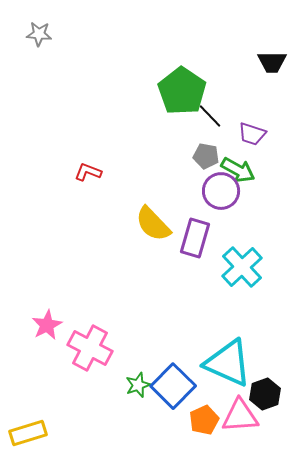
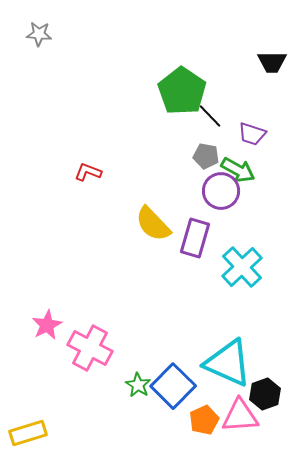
green star: rotated 20 degrees counterclockwise
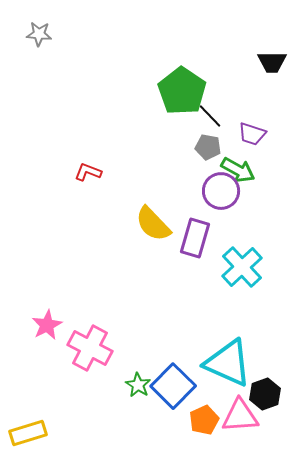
gray pentagon: moved 2 px right, 9 px up
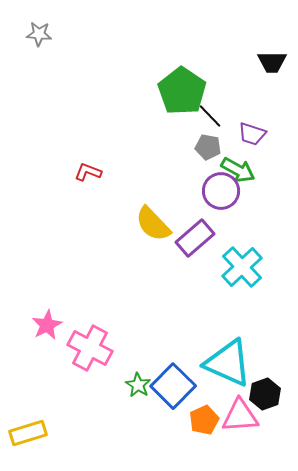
purple rectangle: rotated 33 degrees clockwise
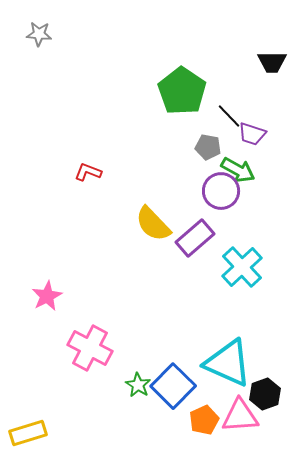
black line: moved 19 px right
pink star: moved 29 px up
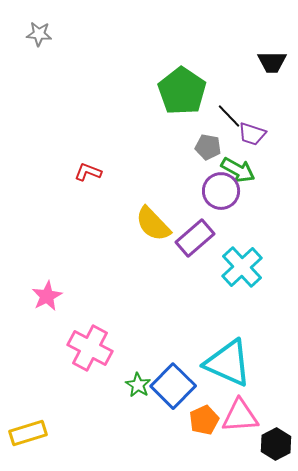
black hexagon: moved 11 px right, 50 px down; rotated 8 degrees counterclockwise
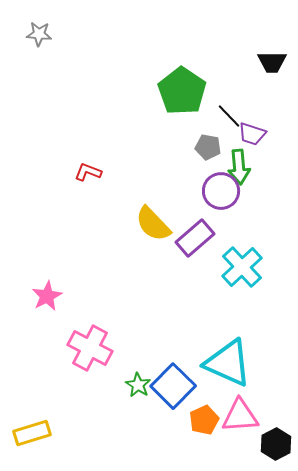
green arrow: moved 1 px right, 3 px up; rotated 56 degrees clockwise
yellow rectangle: moved 4 px right
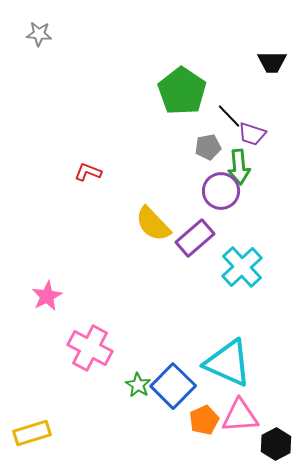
gray pentagon: rotated 20 degrees counterclockwise
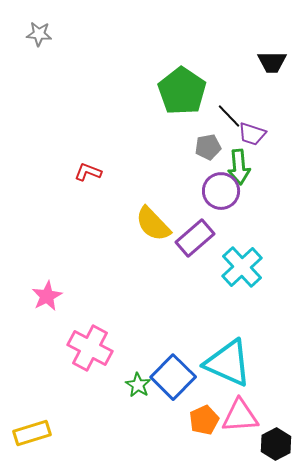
blue square: moved 9 px up
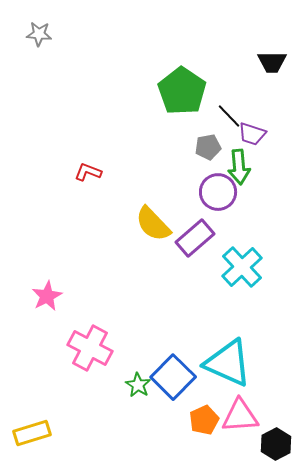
purple circle: moved 3 px left, 1 px down
